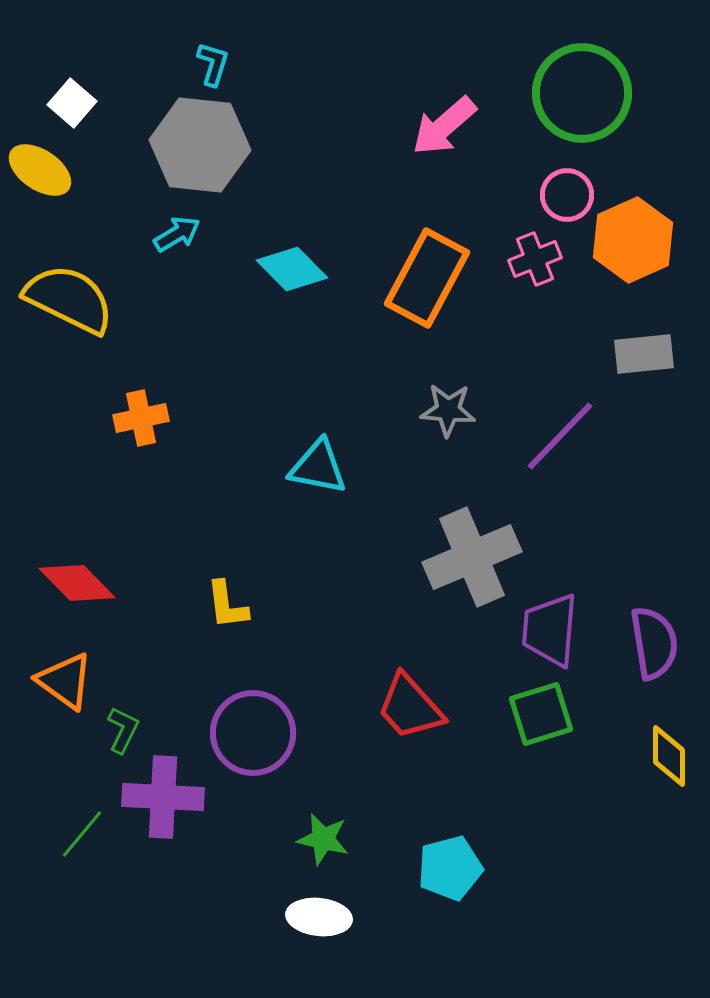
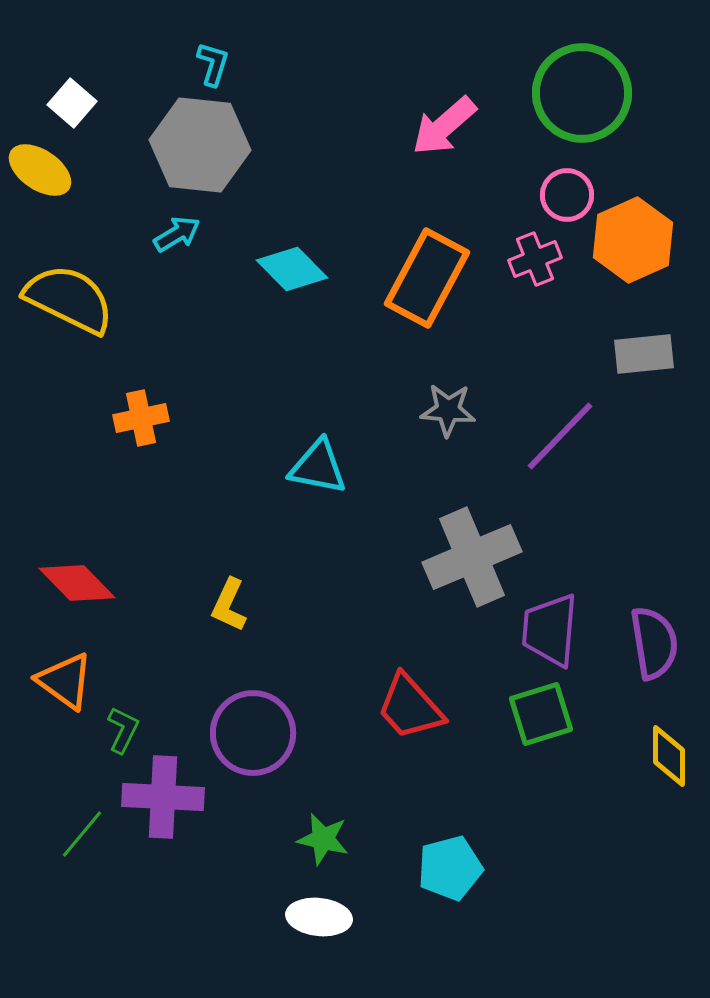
yellow L-shape: moved 2 px right; rotated 32 degrees clockwise
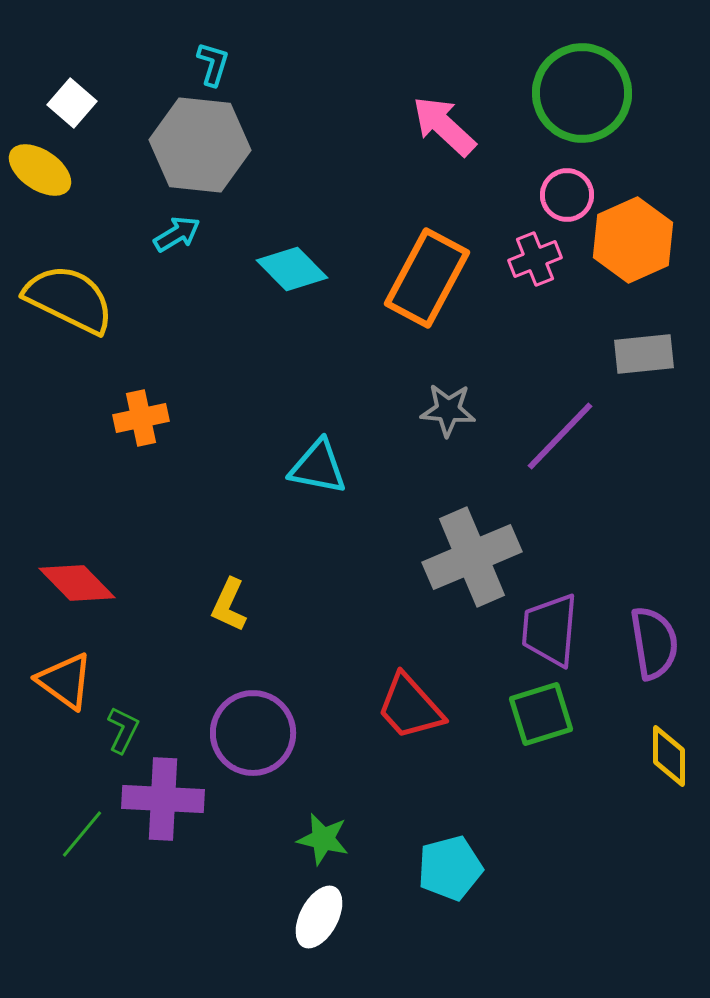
pink arrow: rotated 84 degrees clockwise
purple cross: moved 2 px down
white ellipse: rotated 68 degrees counterclockwise
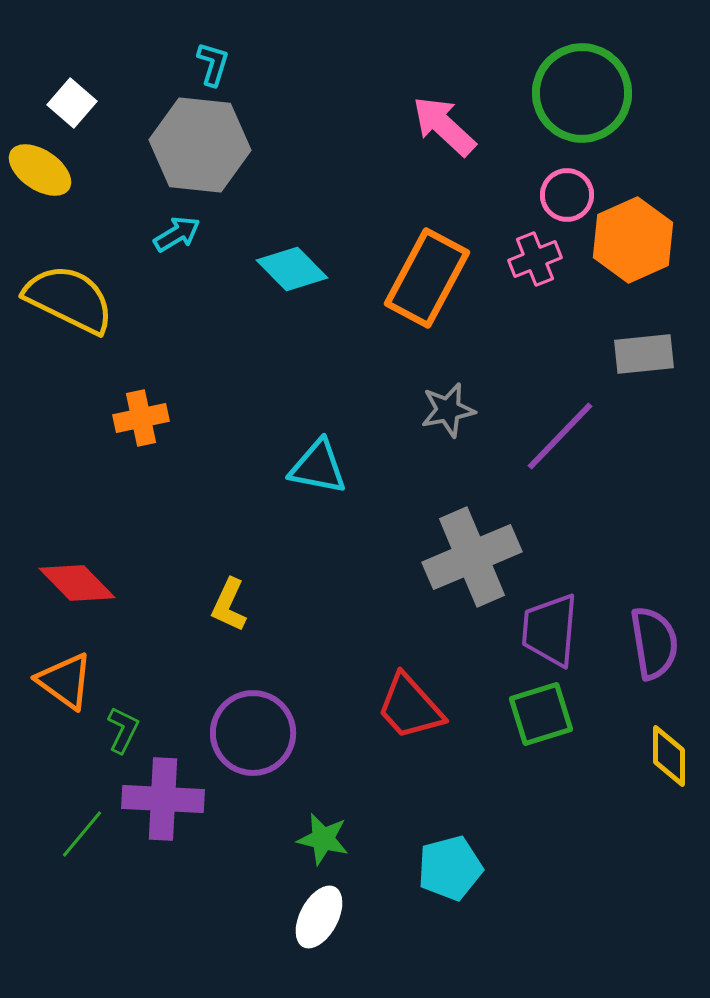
gray star: rotated 16 degrees counterclockwise
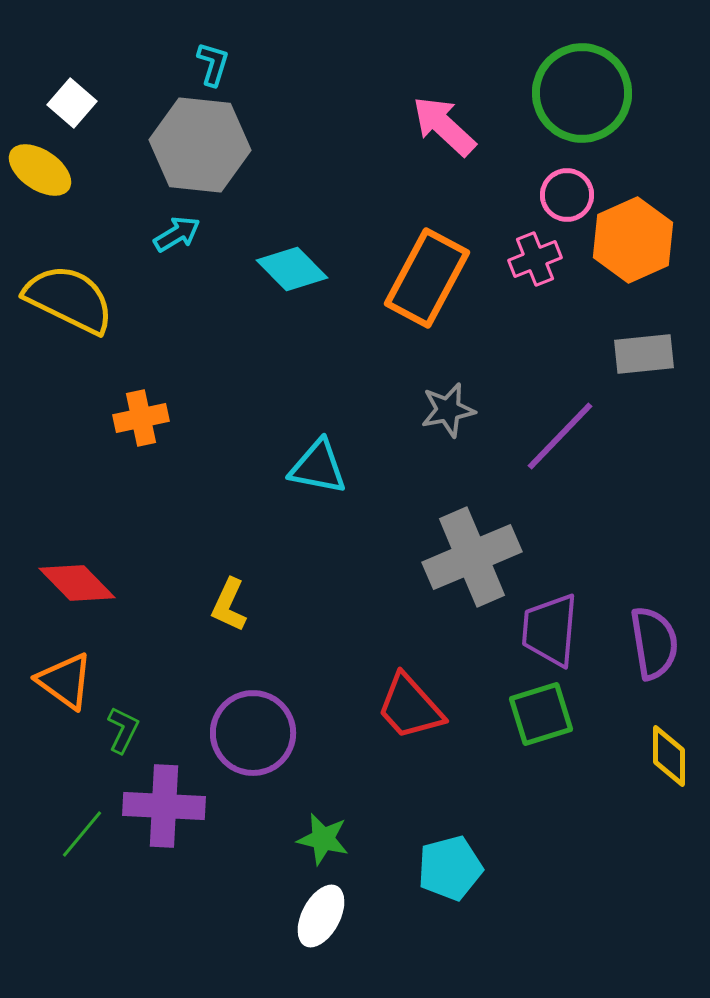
purple cross: moved 1 px right, 7 px down
white ellipse: moved 2 px right, 1 px up
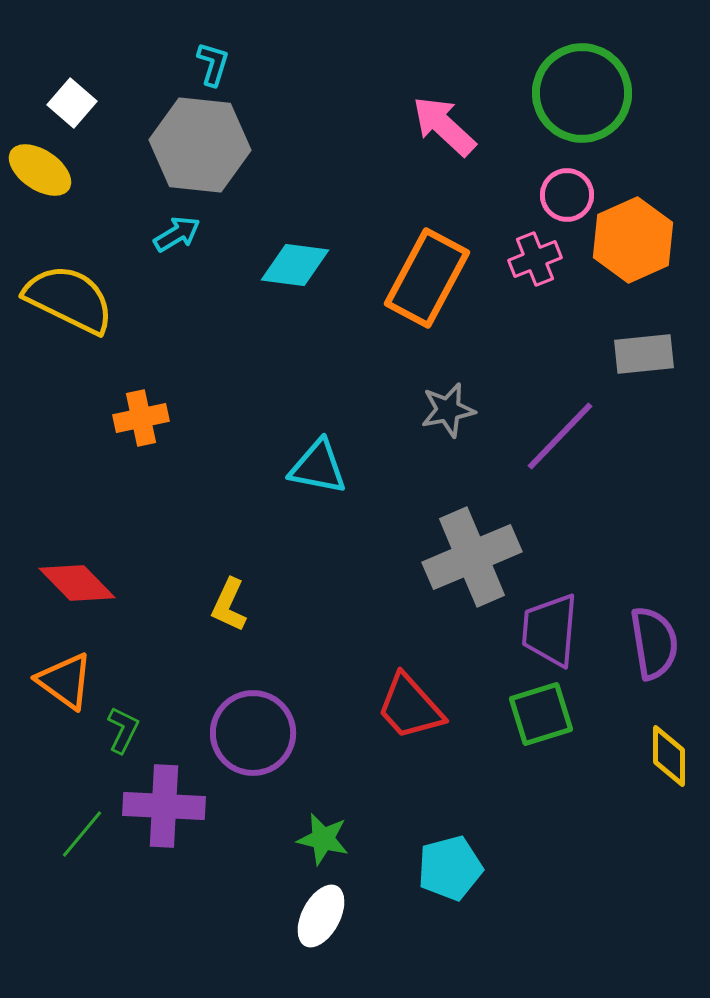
cyan diamond: moved 3 px right, 4 px up; rotated 38 degrees counterclockwise
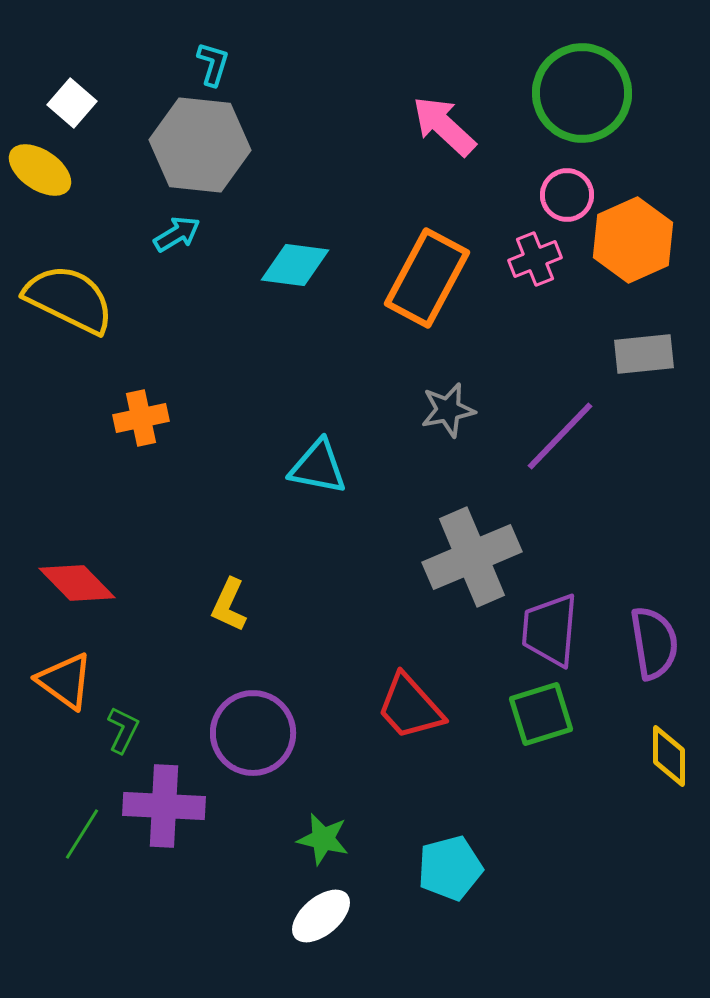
green line: rotated 8 degrees counterclockwise
white ellipse: rotated 22 degrees clockwise
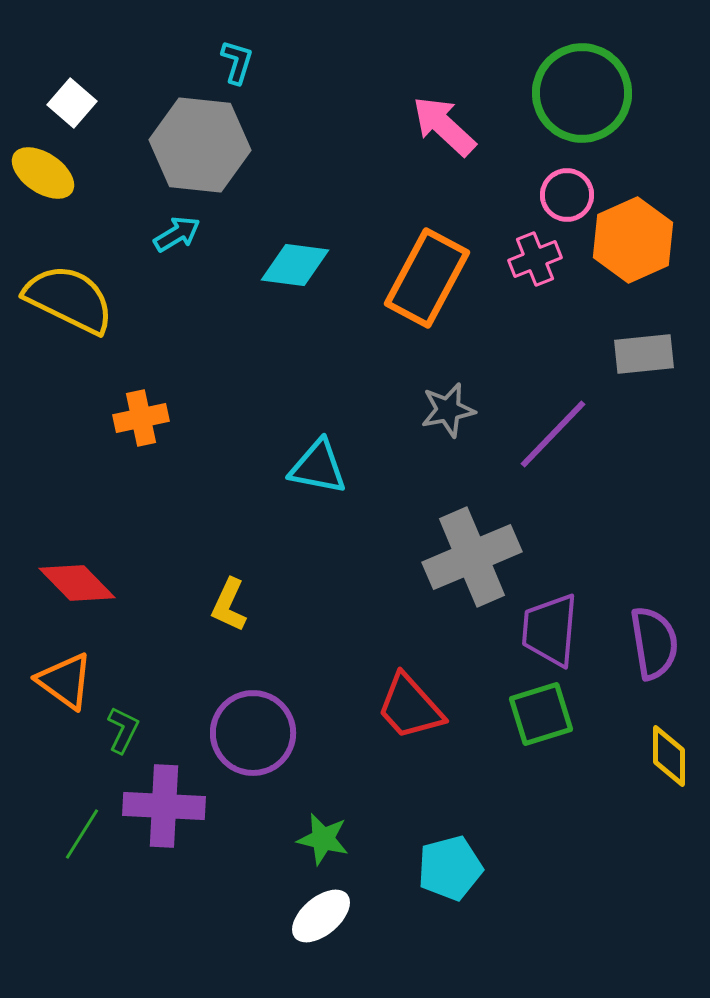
cyan L-shape: moved 24 px right, 2 px up
yellow ellipse: moved 3 px right, 3 px down
purple line: moved 7 px left, 2 px up
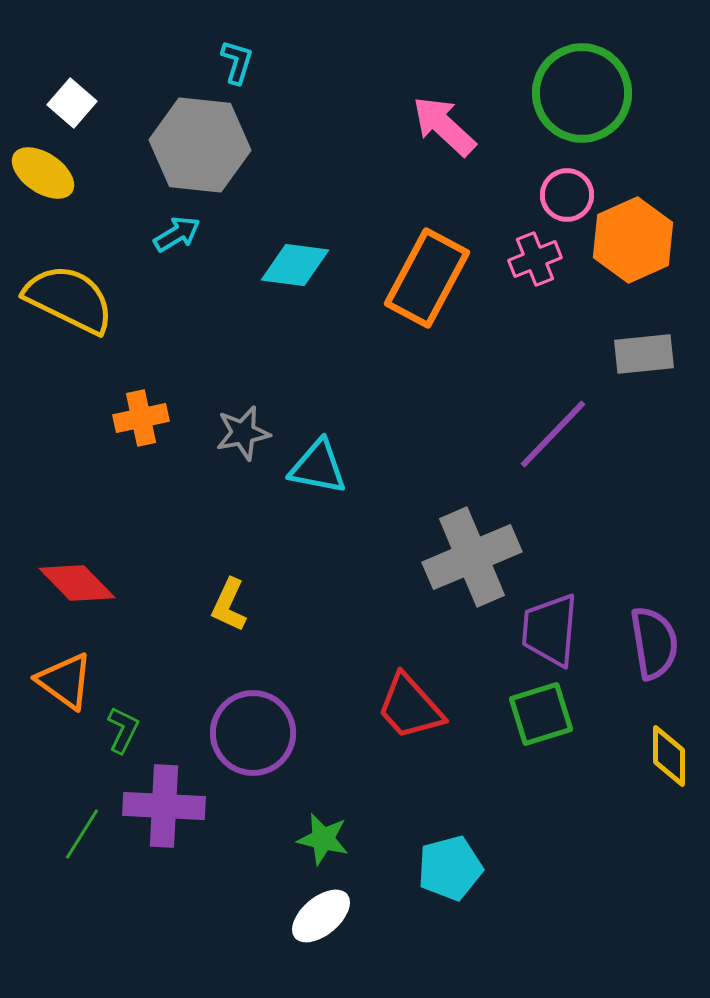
gray star: moved 205 px left, 23 px down
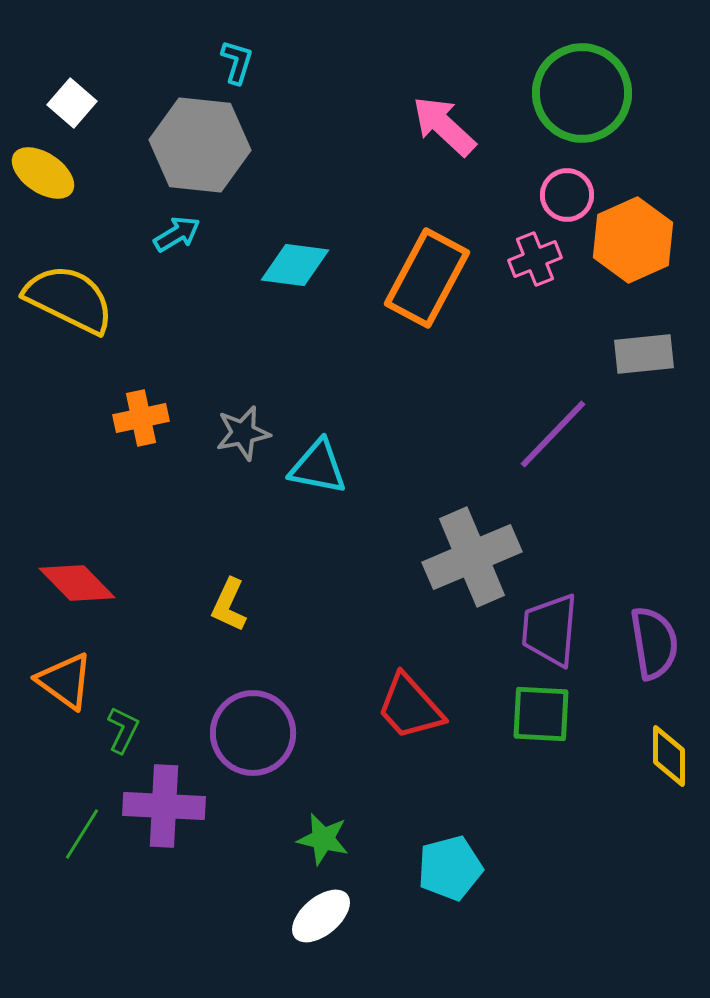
green square: rotated 20 degrees clockwise
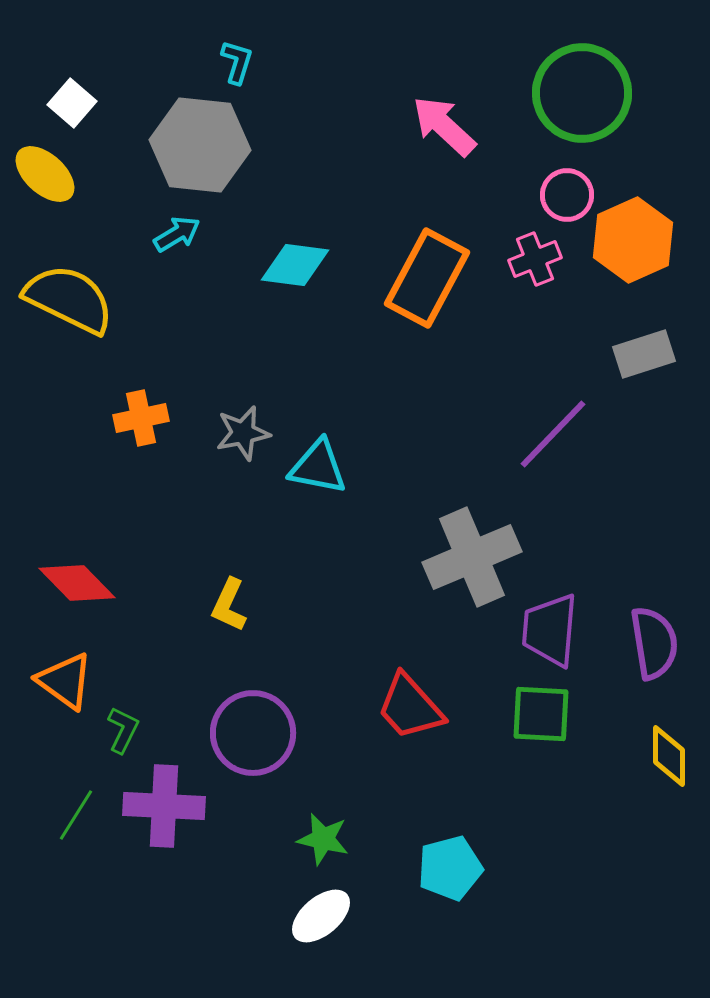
yellow ellipse: moved 2 px right, 1 px down; rotated 8 degrees clockwise
gray rectangle: rotated 12 degrees counterclockwise
green line: moved 6 px left, 19 px up
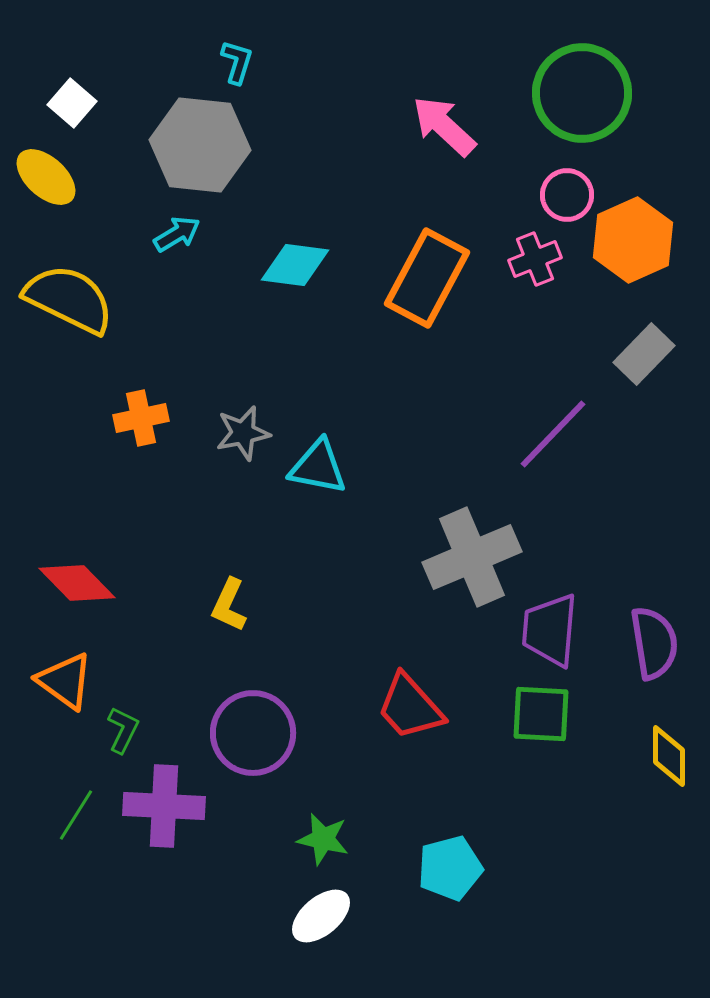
yellow ellipse: moved 1 px right, 3 px down
gray rectangle: rotated 28 degrees counterclockwise
